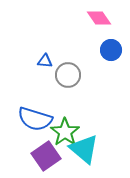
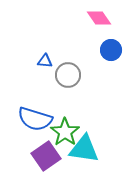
cyan triangle: rotated 32 degrees counterclockwise
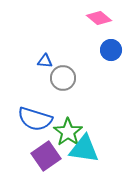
pink diamond: rotated 15 degrees counterclockwise
gray circle: moved 5 px left, 3 px down
green star: moved 3 px right
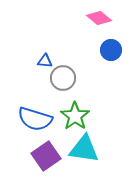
green star: moved 7 px right, 16 px up
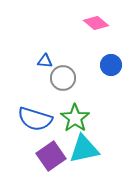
pink diamond: moved 3 px left, 5 px down
blue circle: moved 15 px down
green star: moved 2 px down
cyan triangle: rotated 20 degrees counterclockwise
purple square: moved 5 px right
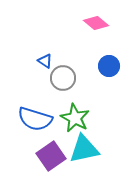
blue triangle: rotated 28 degrees clockwise
blue circle: moved 2 px left, 1 px down
green star: rotated 8 degrees counterclockwise
